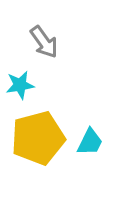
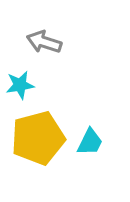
gray arrow: rotated 144 degrees clockwise
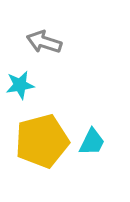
yellow pentagon: moved 4 px right, 3 px down
cyan trapezoid: moved 2 px right
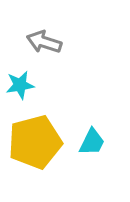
yellow pentagon: moved 7 px left, 1 px down
